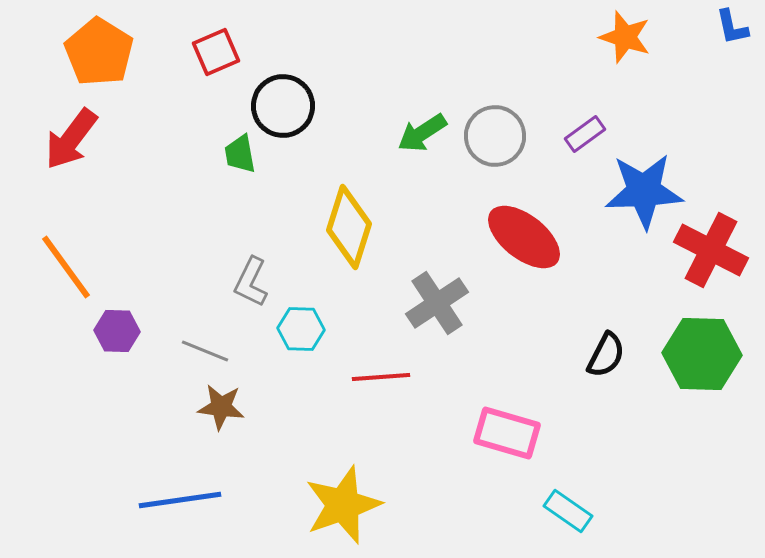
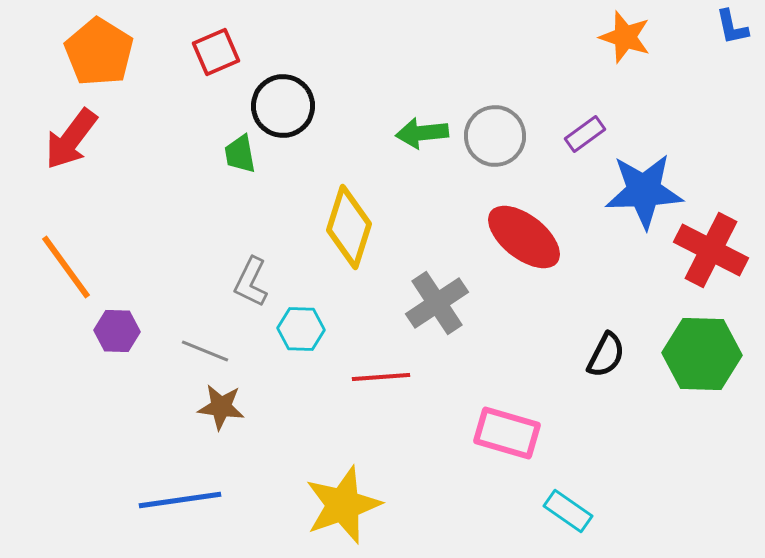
green arrow: rotated 27 degrees clockwise
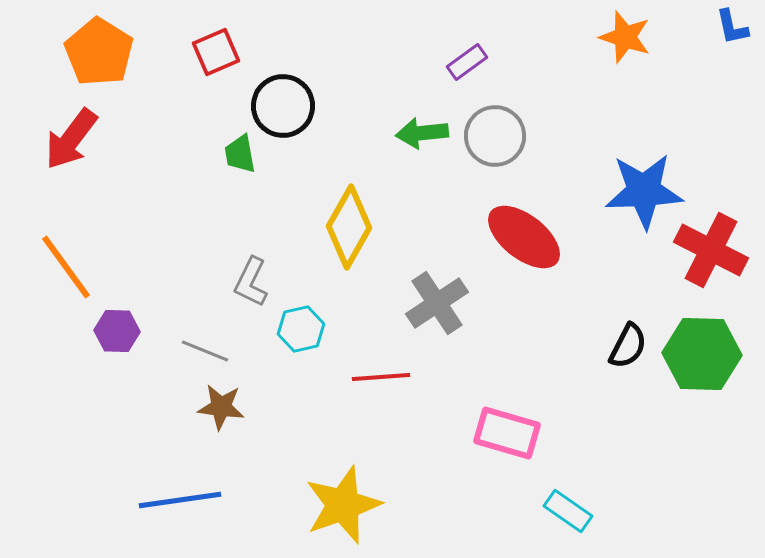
purple rectangle: moved 118 px left, 72 px up
yellow diamond: rotated 12 degrees clockwise
cyan hexagon: rotated 15 degrees counterclockwise
black semicircle: moved 22 px right, 9 px up
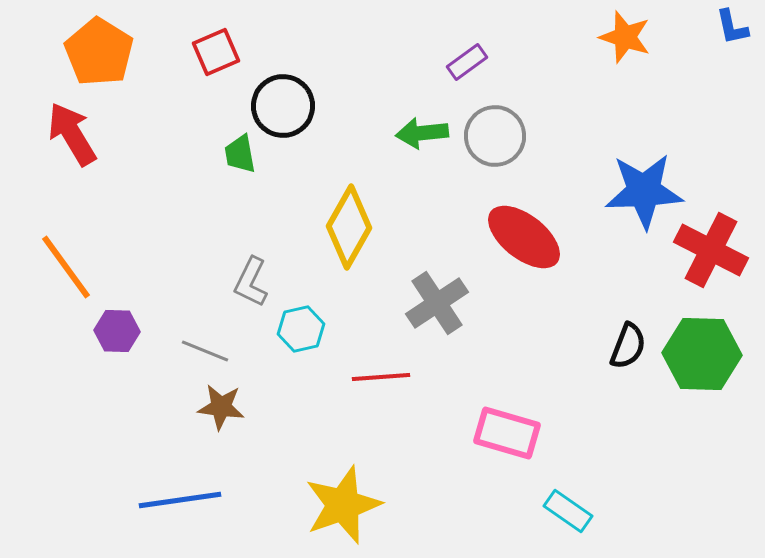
red arrow: moved 1 px right, 5 px up; rotated 112 degrees clockwise
black semicircle: rotated 6 degrees counterclockwise
